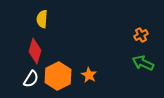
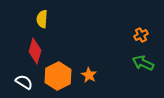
white semicircle: moved 7 px left, 3 px down; rotated 90 degrees counterclockwise
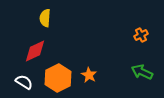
yellow semicircle: moved 3 px right, 1 px up
red diamond: rotated 50 degrees clockwise
green arrow: moved 1 px left, 9 px down
orange hexagon: moved 2 px down
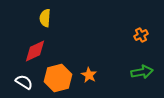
green arrow: rotated 145 degrees clockwise
orange hexagon: rotated 12 degrees clockwise
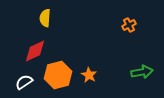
orange cross: moved 12 px left, 10 px up
orange hexagon: moved 3 px up
white semicircle: rotated 66 degrees counterclockwise
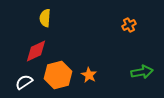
red diamond: moved 1 px right
